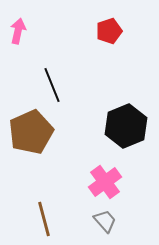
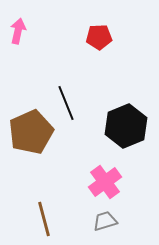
red pentagon: moved 10 px left, 6 px down; rotated 15 degrees clockwise
black line: moved 14 px right, 18 px down
gray trapezoid: rotated 65 degrees counterclockwise
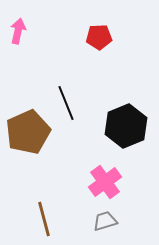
brown pentagon: moved 3 px left
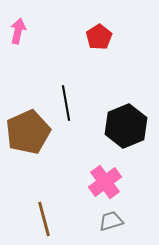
red pentagon: rotated 30 degrees counterclockwise
black line: rotated 12 degrees clockwise
gray trapezoid: moved 6 px right
